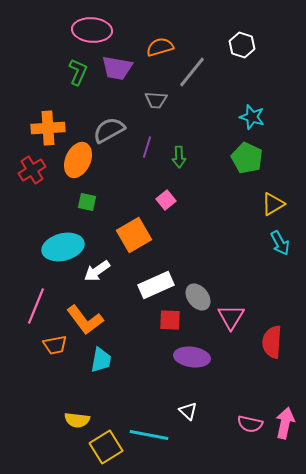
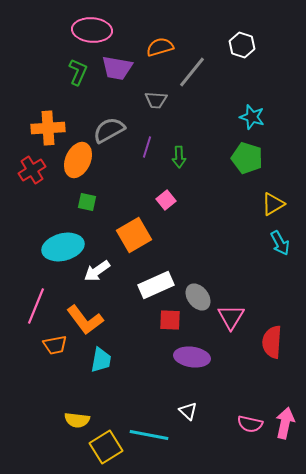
green pentagon: rotated 8 degrees counterclockwise
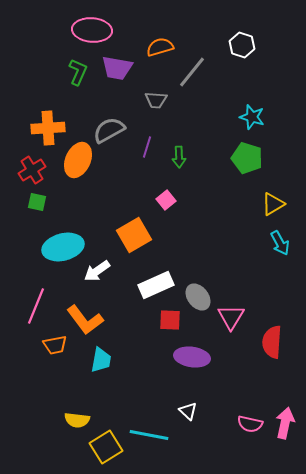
green square: moved 50 px left
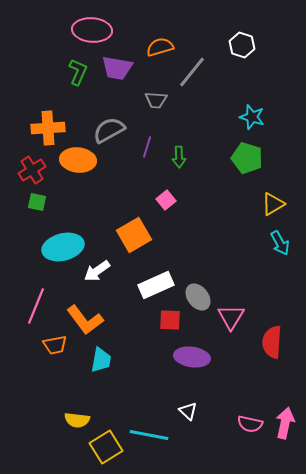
orange ellipse: rotated 72 degrees clockwise
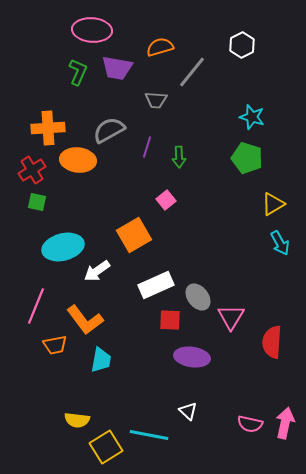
white hexagon: rotated 15 degrees clockwise
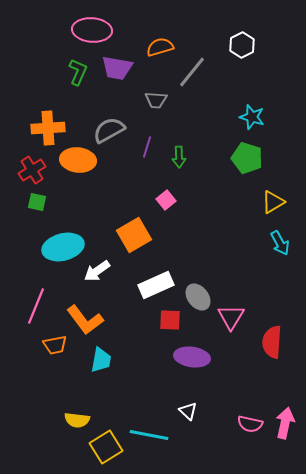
yellow triangle: moved 2 px up
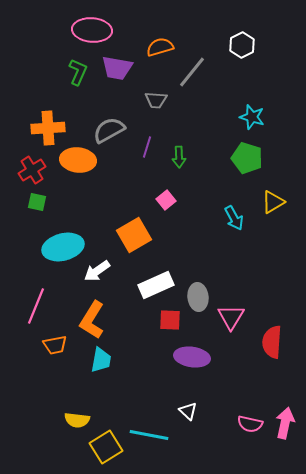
cyan arrow: moved 46 px left, 25 px up
gray ellipse: rotated 32 degrees clockwise
orange L-shape: moved 7 px right; rotated 69 degrees clockwise
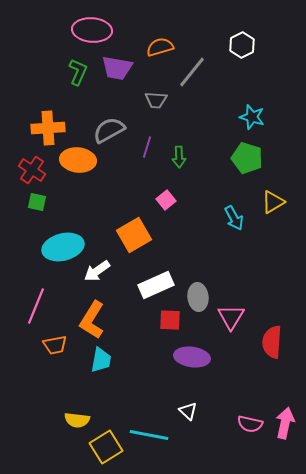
red cross: rotated 24 degrees counterclockwise
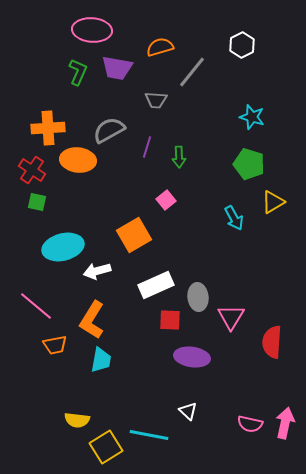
green pentagon: moved 2 px right, 6 px down
white arrow: rotated 20 degrees clockwise
pink line: rotated 72 degrees counterclockwise
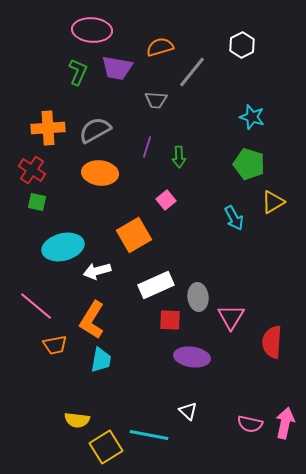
gray semicircle: moved 14 px left
orange ellipse: moved 22 px right, 13 px down
